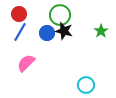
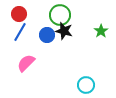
blue circle: moved 2 px down
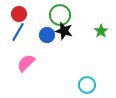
blue line: moved 2 px left
cyan circle: moved 1 px right
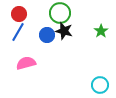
green circle: moved 2 px up
pink semicircle: rotated 30 degrees clockwise
cyan circle: moved 13 px right
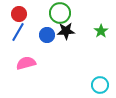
black star: moved 2 px right; rotated 18 degrees counterclockwise
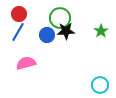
green circle: moved 5 px down
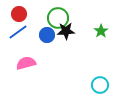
green circle: moved 2 px left
blue line: rotated 24 degrees clockwise
